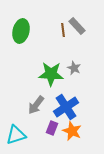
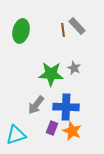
blue cross: rotated 35 degrees clockwise
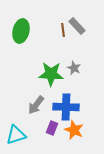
orange star: moved 2 px right, 1 px up
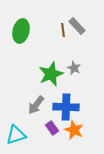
green star: rotated 25 degrees counterclockwise
purple rectangle: rotated 56 degrees counterclockwise
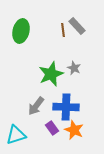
gray arrow: moved 1 px down
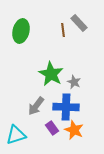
gray rectangle: moved 2 px right, 3 px up
gray star: moved 14 px down
green star: rotated 20 degrees counterclockwise
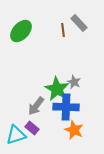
green ellipse: rotated 30 degrees clockwise
green star: moved 6 px right, 15 px down
purple rectangle: moved 20 px left; rotated 16 degrees counterclockwise
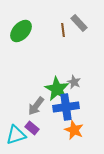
blue cross: rotated 10 degrees counterclockwise
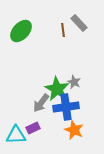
gray arrow: moved 5 px right, 3 px up
purple rectangle: moved 1 px right; rotated 64 degrees counterclockwise
cyan triangle: rotated 15 degrees clockwise
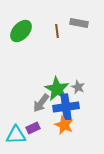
gray rectangle: rotated 36 degrees counterclockwise
brown line: moved 6 px left, 1 px down
gray star: moved 4 px right, 5 px down
orange star: moved 10 px left, 5 px up
